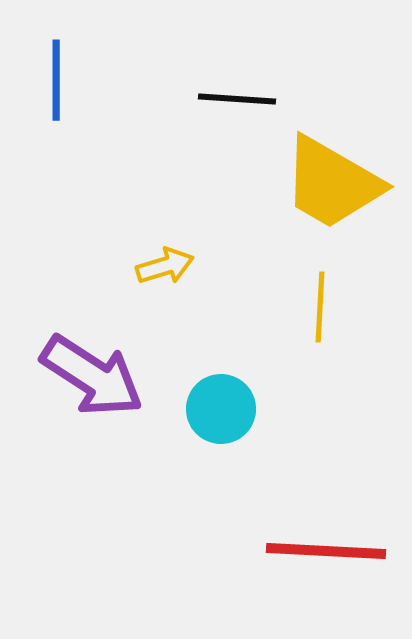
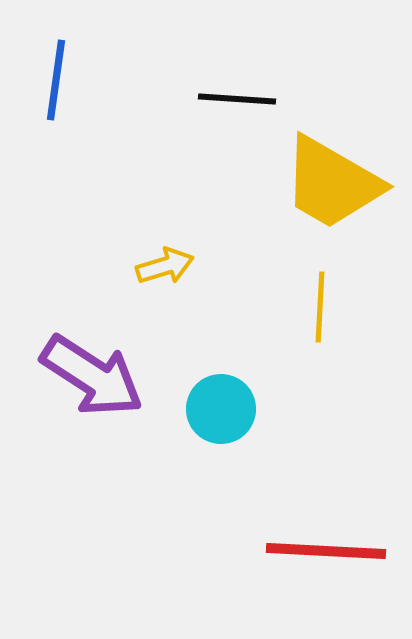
blue line: rotated 8 degrees clockwise
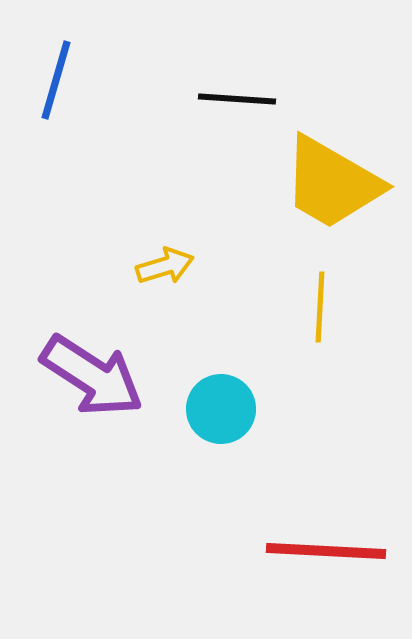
blue line: rotated 8 degrees clockwise
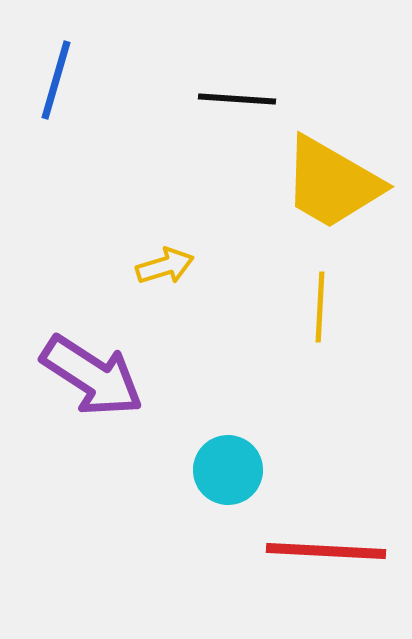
cyan circle: moved 7 px right, 61 px down
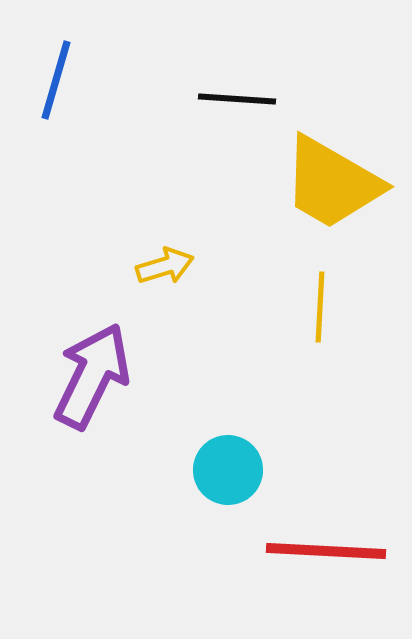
purple arrow: rotated 97 degrees counterclockwise
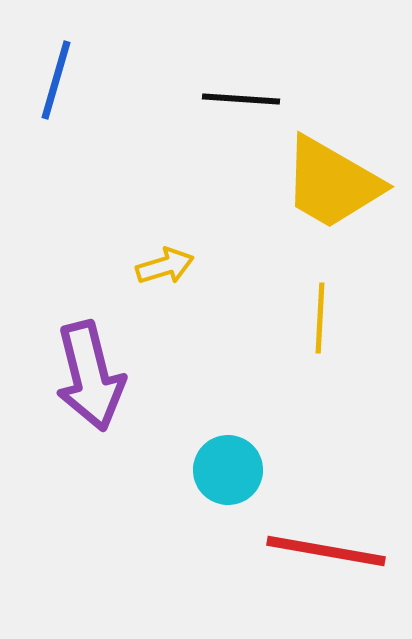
black line: moved 4 px right
yellow line: moved 11 px down
purple arrow: moved 2 px left; rotated 140 degrees clockwise
red line: rotated 7 degrees clockwise
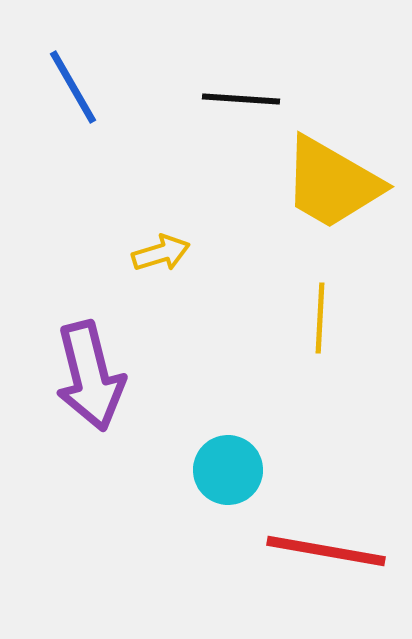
blue line: moved 17 px right, 7 px down; rotated 46 degrees counterclockwise
yellow arrow: moved 4 px left, 13 px up
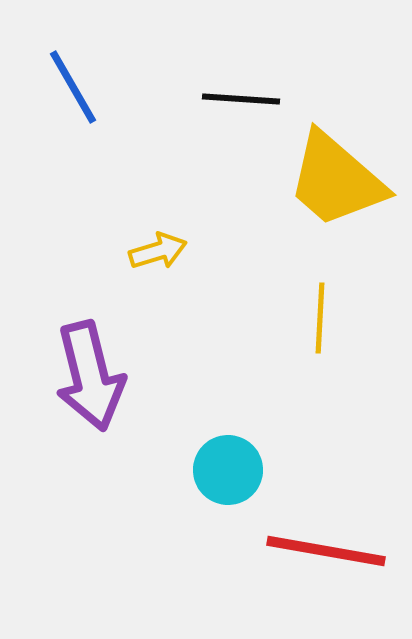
yellow trapezoid: moved 4 px right, 3 px up; rotated 11 degrees clockwise
yellow arrow: moved 3 px left, 2 px up
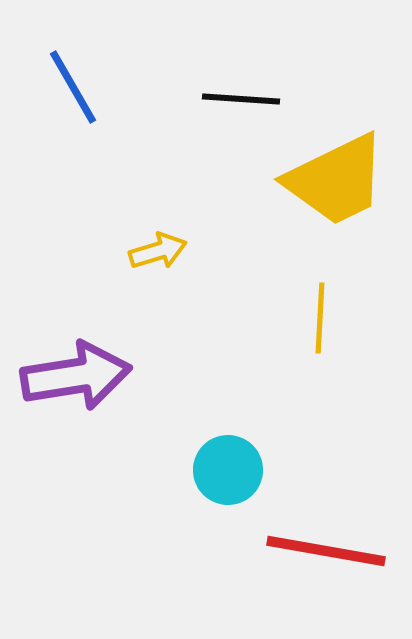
yellow trapezoid: rotated 67 degrees counterclockwise
purple arrow: moved 14 px left; rotated 85 degrees counterclockwise
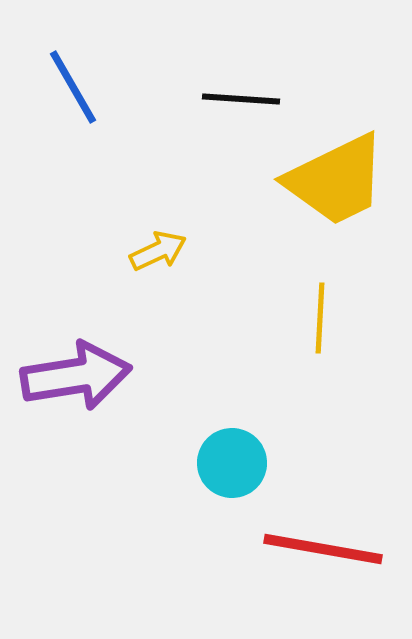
yellow arrow: rotated 8 degrees counterclockwise
cyan circle: moved 4 px right, 7 px up
red line: moved 3 px left, 2 px up
